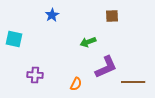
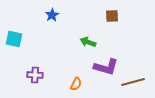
green arrow: rotated 42 degrees clockwise
purple L-shape: rotated 40 degrees clockwise
brown line: rotated 15 degrees counterclockwise
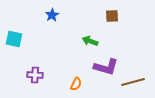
green arrow: moved 2 px right, 1 px up
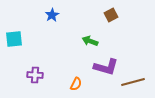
brown square: moved 1 px left, 1 px up; rotated 24 degrees counterclockwise
cyan square: rotated 18 degrees counterclockwise
